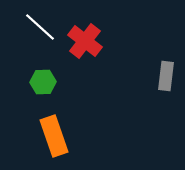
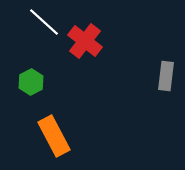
white line: moved 4 px right, 5 px up
green hexagon: moved 12 px left; rotated 25 degrees counterclockwise
orange rectangle: rotated 9 degrees counterclockwise
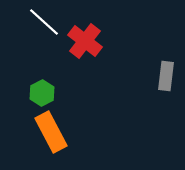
green hexagon: moved 11 px right, 11 px down
orange rectangle: moved 3 px left, 4 px up
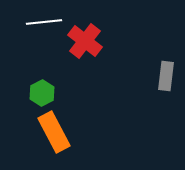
white line: rotated 48 degrees counterclockwise
orange rectangle: moved 3 px right
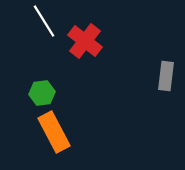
white line: moved 1 px up; rotated 64 degrees clockwise
green hexagon: rotated 20 degrees clockwise
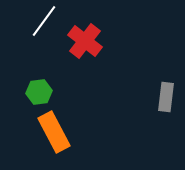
white line: rotated 68 degrees clockwise
gray rectangle: moved 21 px down
green hexagon: moved 3 px left, 1 px up
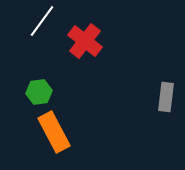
white line: moved 2 px left
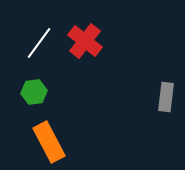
white line: moved 3 px left, 22 px down
green hexagon: moved 5 px left
orange rectangle: moved 5 px left, 10 px down
